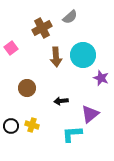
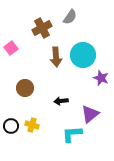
gray semicircle: rotated 14 degrees counterclockwise
brown circle: moved 2 px left
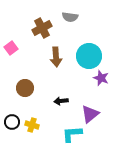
gray semicircle: rotated 63 degrees clockwise
cyan circle: moved 6 px right, 1 px down
black circle: moved 1 px right, 4 px up
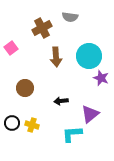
black circle: moved 1 px down
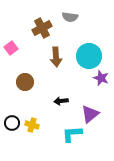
brown circle: moved 6 px up
